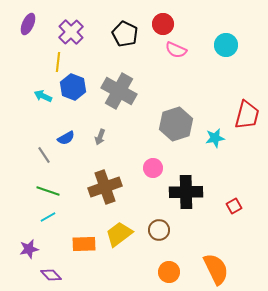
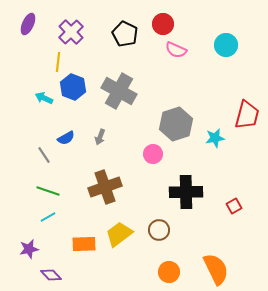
cyan arrow: moved 1 px right, 2 px down
pink circle: moved 14 px up
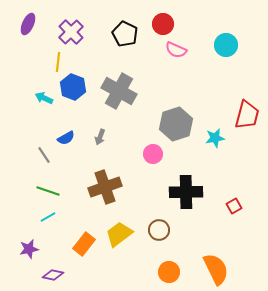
orange rectangle: rotated 50 degrees counterclockwise
purple diamond: moved 2 px right; rotated 35 degrees counterclockwise
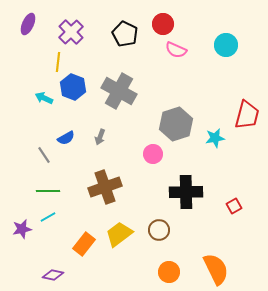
green line: rotated 20 degrees counterclockwise
purple star: moved 7 px left, 20 px up
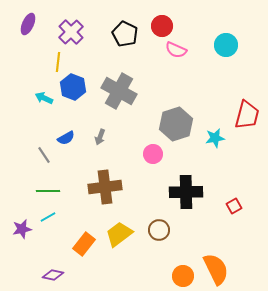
red circle: moved 1 px left, 2 px down
brown cross: rotated 12 degrees clockwise
orange circle: moved 14 px right, 4 px down
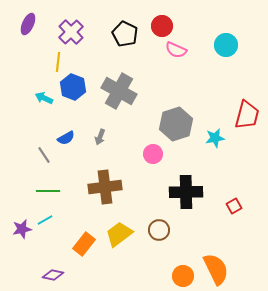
cyan line: moved 3 px left, 3 px down
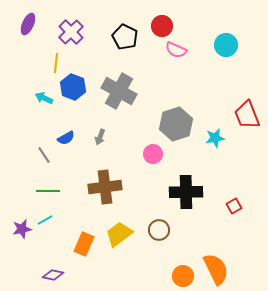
black pentagon: moved 3 px down
yellow line: moved 2 px left, 1 px down
red trapezoid: rotated 144 degrees clockwise
orange rectangle: rotated 15 degrees counterclockwise
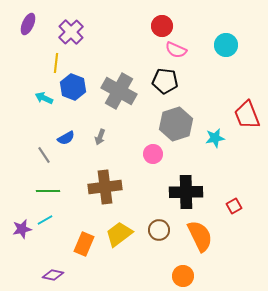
black pentagon: moved 40 px right, 44 px down; rotated 20 degrees counterclockwise
orange semicircle: moved 16 px left, 33 px up
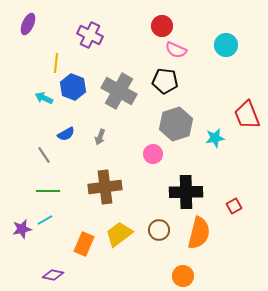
purple cross: moved 19 px right, 3 px down; rotated 20 degrees counterclockwise
blue semicircle: moved 4 px up
orange semicircle: moved 1 px left, 3 px up; rotated 40 degrees clockwise
